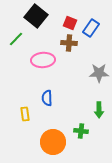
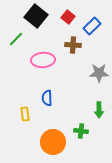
red square: moved 2 px left, 6 px up; rotated 16 degrees clockwise
blue rectangle: moved 1 px right, 2 px up; rotated 12 degrees clockwise
brown cross: moved 4 px right, 2 px down
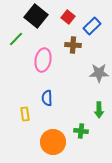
pink ellipse: rotated 75 degrees counterclockwise
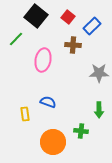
blue semicircle: moved 1 px right, 4 px down; rotated 112 degrees clockwise
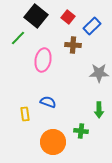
green line: moved 2 px right, 1 px up
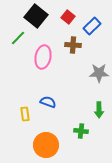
pink ellipse: moved 3 px up
orange circle: moved 7 px left, 3 px down
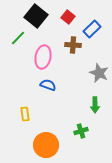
blue rectangle: moved 3 px down
gray star: rotated 24 degrees clockwise
blue semicircle: moved 17 px up
green arrow: moved 4 px left, 5 px up
green cross: rotated 24 degrees counterclockwise
